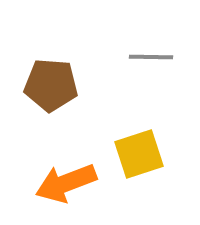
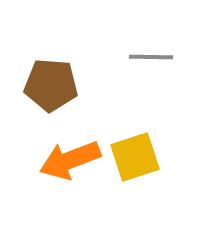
yellow square: moved 4 px left, 3 px down
orange arrow: moved 4 px right, 23 px up
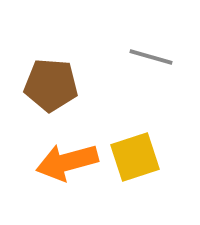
gray line: rotated 15 degrees clockwise
orange arrow: moved 3 px left, 2 px down; rotated 6 degrees clockwise
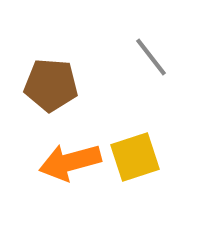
gray line: rotated 36 degrees clockwise
orange arrow: moved 3 px right
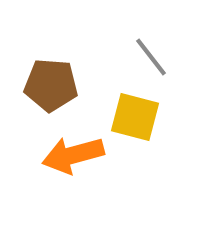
yellow square: moved 40 px up; rotated 33 degrees clockwise
orange arrow: moved 3 px right, 7 px up
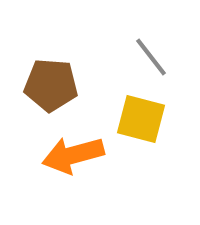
yellow square: moved 6 px right, 2 px down
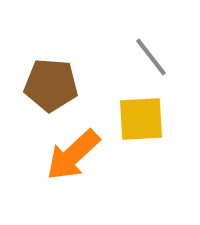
yellow square: rotated 18 degrees counterclockwise
orange arrow: rotated 28 degrees counterclockwise
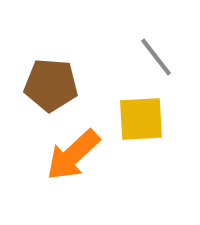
gray line: moved 5 px right
